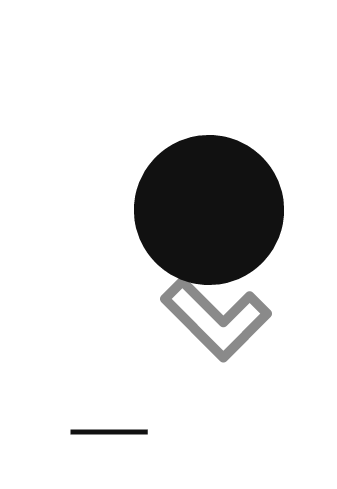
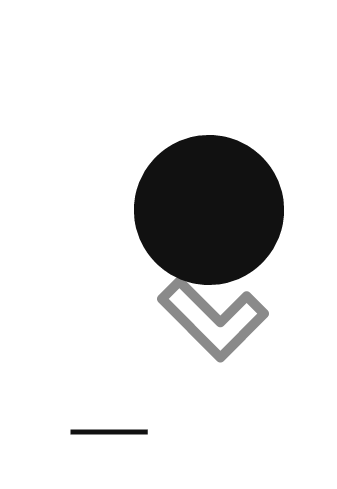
gray L-shape: moved 3 px left
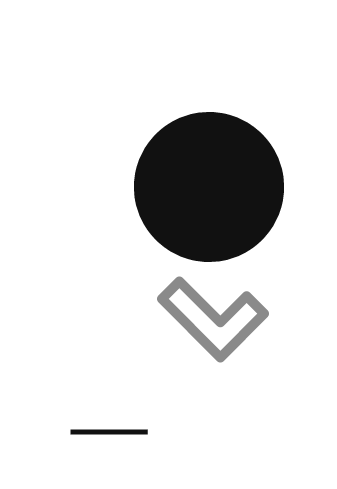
black circle: moved 23 px up
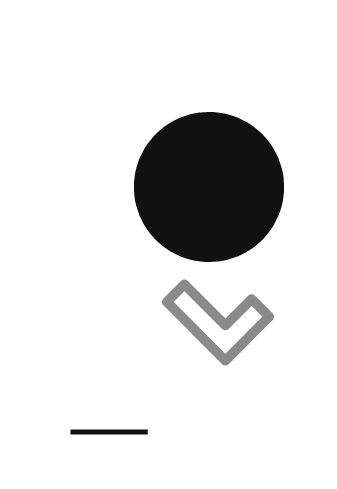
gray L-shape: moved 5 px right, 3 px down
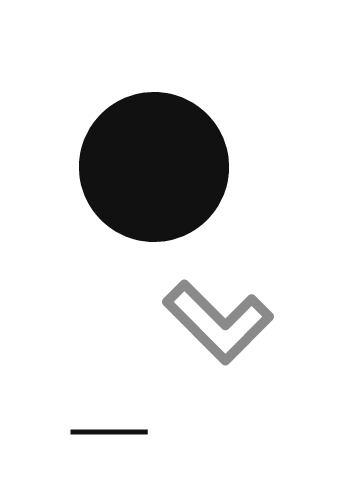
black circle: moved 55 px left, 20 px up
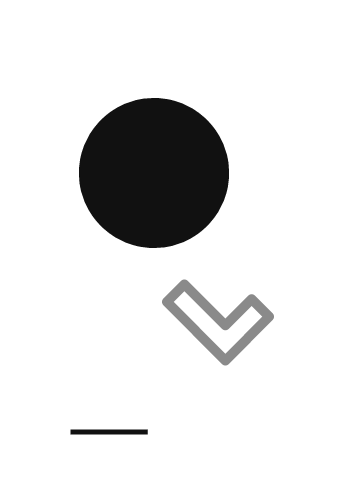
black circle: moved 6 px down
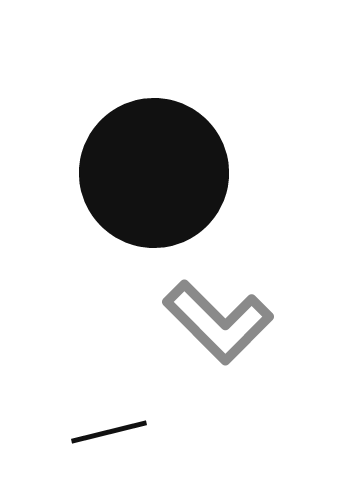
black line: rotated 14 degrees counterclockwise
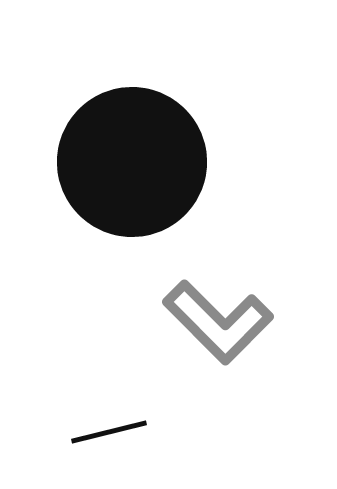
black circle: moved 22 px left, 11 px up
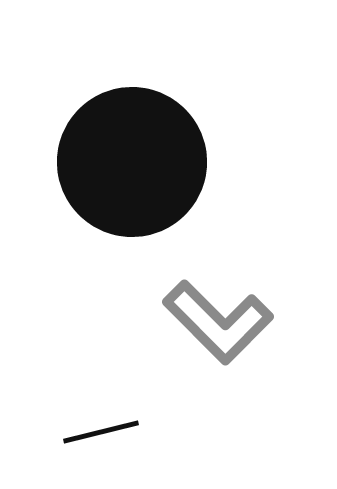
black line: moved 8 px left
